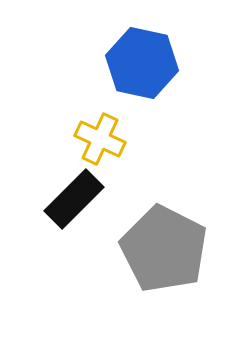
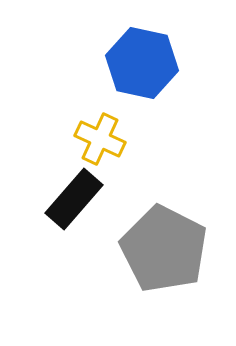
black rectangle: rotated 4 degrees counterclockwise
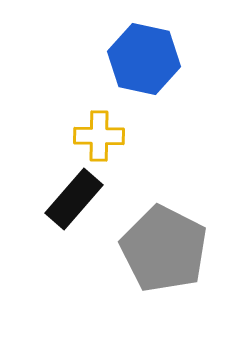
blue hexagon: moved 2 px right, 4 px up
yellow cross: moved 1 px left, 3 px up; rotated 24 degrees counterclockwise
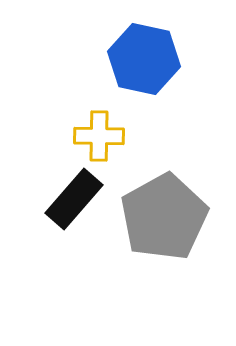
gray pentagon: moved 32 px up; rotated 16 degrees clockwise
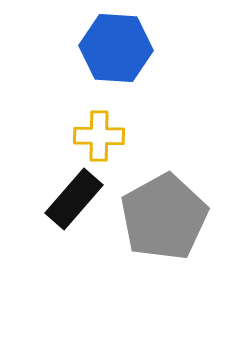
blue hexagon: moved 28 px left, 11 px up; rotated 8 degrees counterclockwise
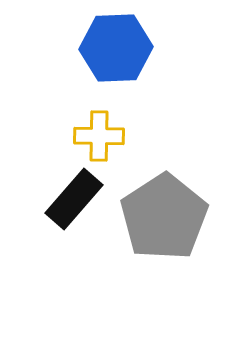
blue hexagon: rotated 6 degrees counterclockwise
gray pentagon: rotated 4 degrees counterclockwise
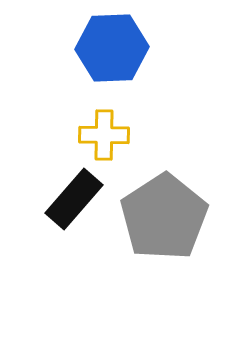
blue hexagon: moved 4 px left
yellow cross: moved 5 px right, 1 px up
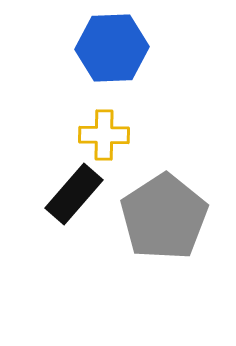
black rectangle: moved 5 px up
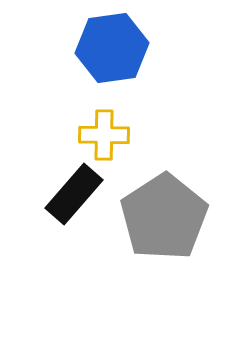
blue hexagon: rotated 6 degrees counterclockwise
